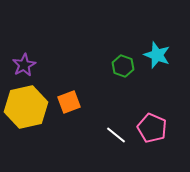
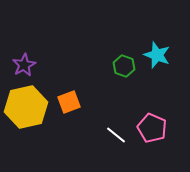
green hexagon: moved 1 px right
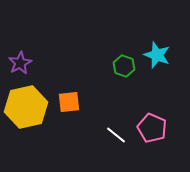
purple star: moved 4 px left, 2 px up
orange square: rotated 15 degrees clockwise
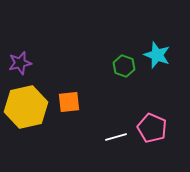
purple star: rotated 15 degrees clockwise
white line: moved 2 px down; rotated 55 degrees counterclockwise
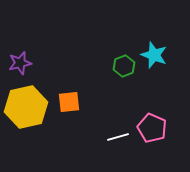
cyan star: moved 3 px left
green hexagon: rotated 20 degrees clockwise
white line: moved 2 px right
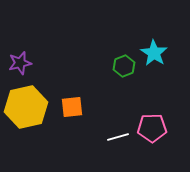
cyan star: moved 2 px up; rotated 12 degrees clockwise
orange square: moved 3 px right, 5 px down
pink pentagon: rotated 24 degrees counterclockwise
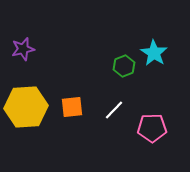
purple star: moved 3 px right, 14 px up
yellow hexagon: rotated 9 degrees clockwise
white line: moved 4 px left, 27 px up; rotated 30 degrees counterclockwise
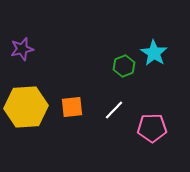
purple star: moved 1 px left
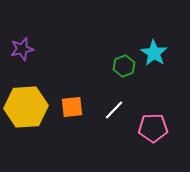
pink pentagon: moved 1 px right
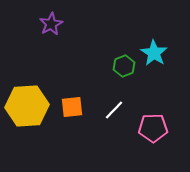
purple star: moved 29 px right, 25 px up; rotated 15 degrees counterclockwise
yellow hexagon: moved 1 px right, 1 px up
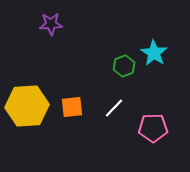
purple star: rotated 25 degrees clockwise
white line: moved 2 px up
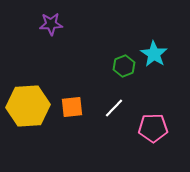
cyan star: moved 1 px down
yellow hexagon: moved 1 px right
